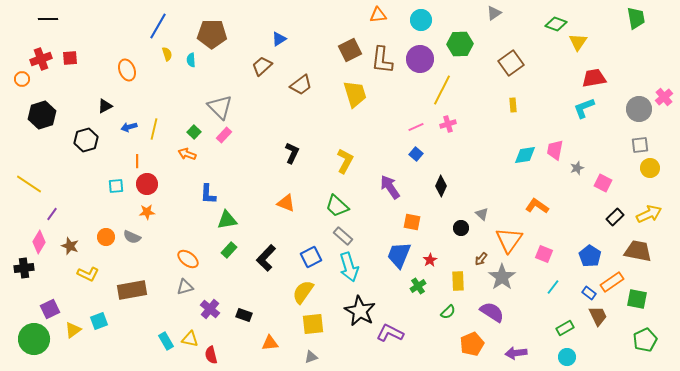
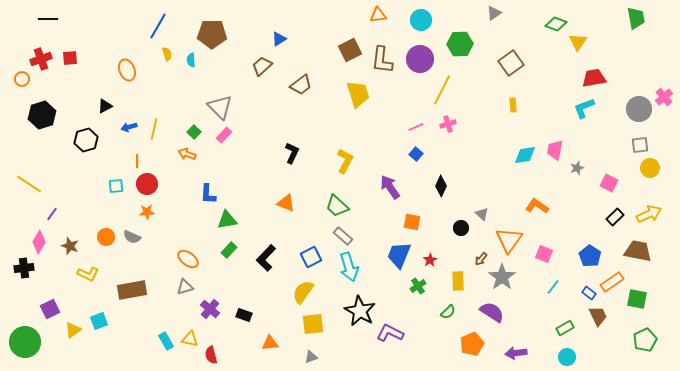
yellow trapezoid at (355, 94): moved 3 px right
pink square at (603, 183): moved 6 px right
green circle at (34, 339): moved 9 px left, 3 px down
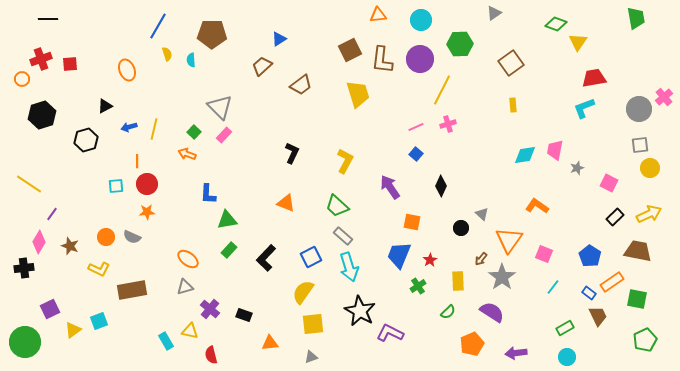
red square at (70, 58): moved 6 px down
yellow L-shape at (88, 274): moved 11 px right, 5 px up
yellow triangle at (190, 339): moved 8 px up
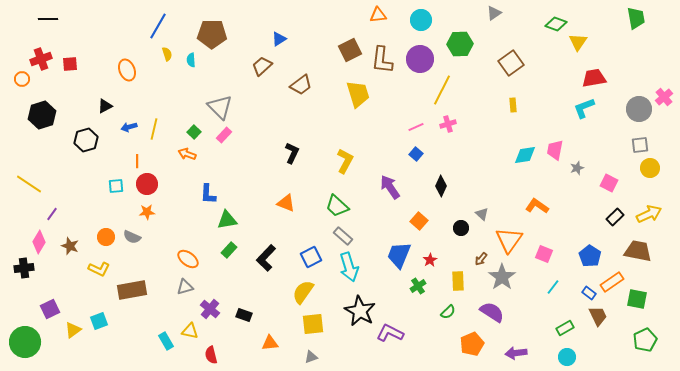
orange square at (412, 222): moved 7 px right, 1 px up; rotated 30 degrees clockwise
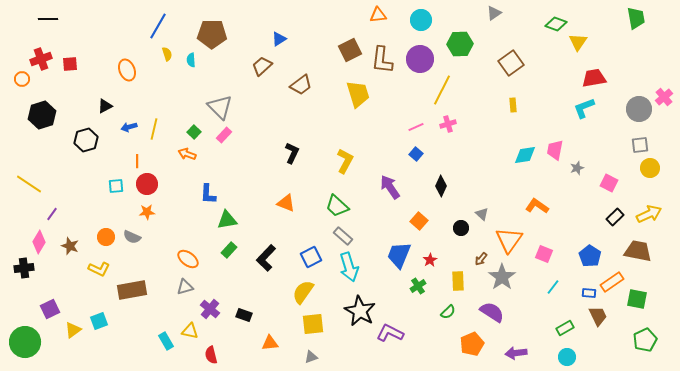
blue rectangle at (589, 293): rotated 32 degrees counterclockwise
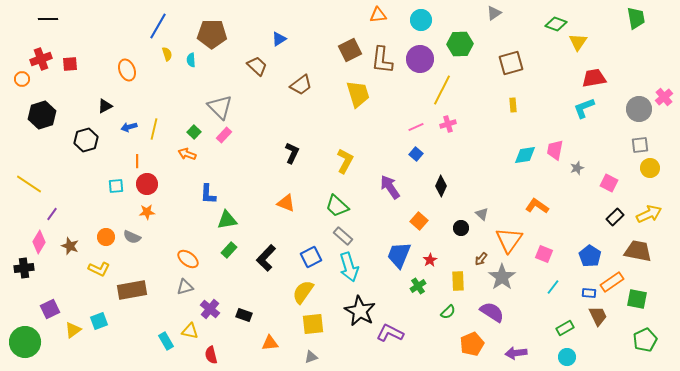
brown square at (511, 63): rotated 20 degrees clockwise
brown trapezoid at (262, 66): moved 5 px left; rotated 85 degrees clockwise
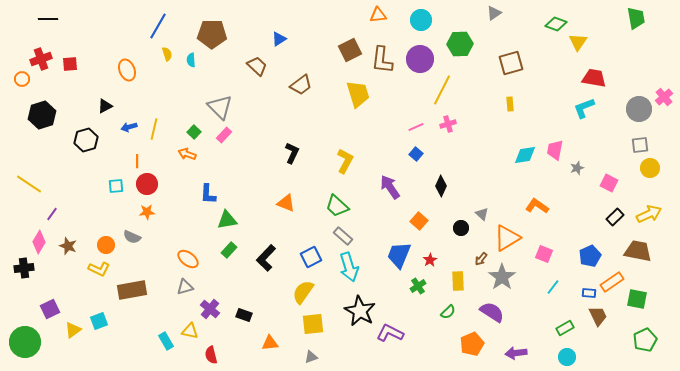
red trapezoid at (594, 78): rotated 20 degrees clockwise
yellow rectangle at (513, 105): moved 3 px left, 1 px up
orange circle at (106, 237): moved 8 px down
orange triangle at (509, 240): moved 2 px left, 2 px up; rotated 24 degrees clockwise
brown star at (70, 246): moved 2 px left
blue pentagon at (590, 256): rotated 15 degrees clockwise
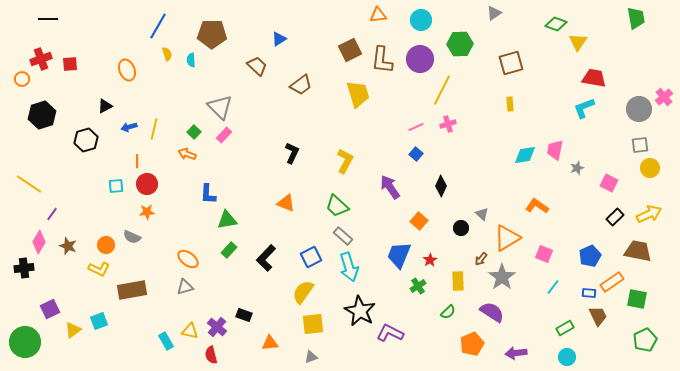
purple cross at (210, 309): moved 7 px right, 18 px down
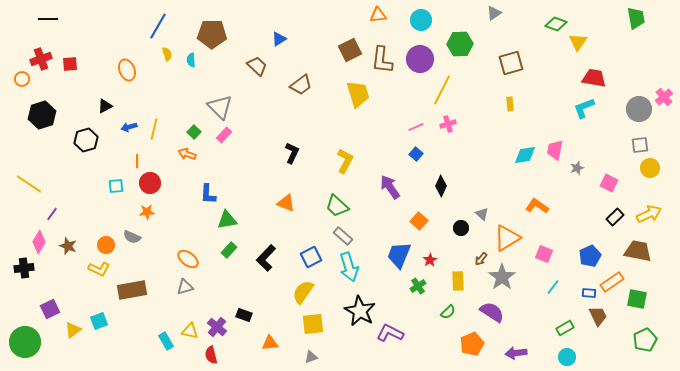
red circle at (147, 184): moved 3 px right, 1 px up
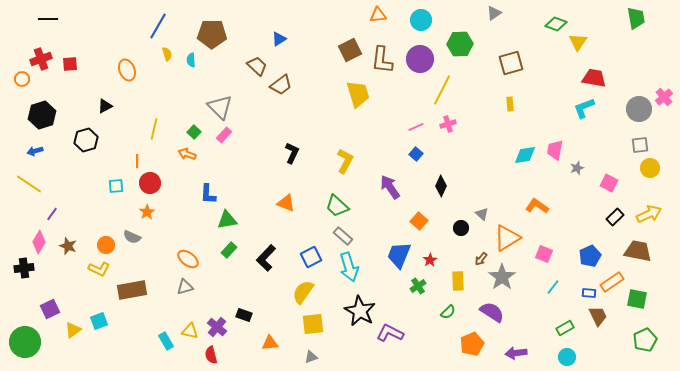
brown trapezoid at (301, 85): moved 20 px left
blue arrow at (129, 127): moved 94 px left, 24 px down
orange star at (147, 212): rotated 28 degrees counterclockwise
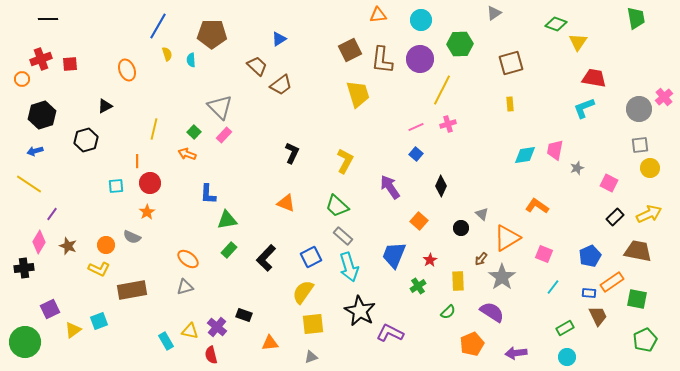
blue trapezoid at (399, 255): moved 5 px left
